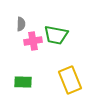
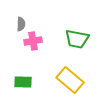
green trapezoid: moved 21 px right, 4 px down
yellow rectangle: rotated 28 degrees counterclockwise
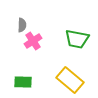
gray semicircle: moved 1 px right, 1 px down
pink cross: rotated 24 degrees counterclockwise
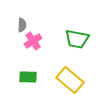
green rectangle: moved 5 px right, 5 px up
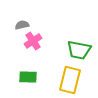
gray semicircle: rotated 104 degrees counterclockwise
green trapezoid: moved 2 px right, 11 px down
yellow rectangle: rotated 64 degrees clockwise
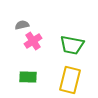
green trapezoid: moved 7 px left, 5 px up
